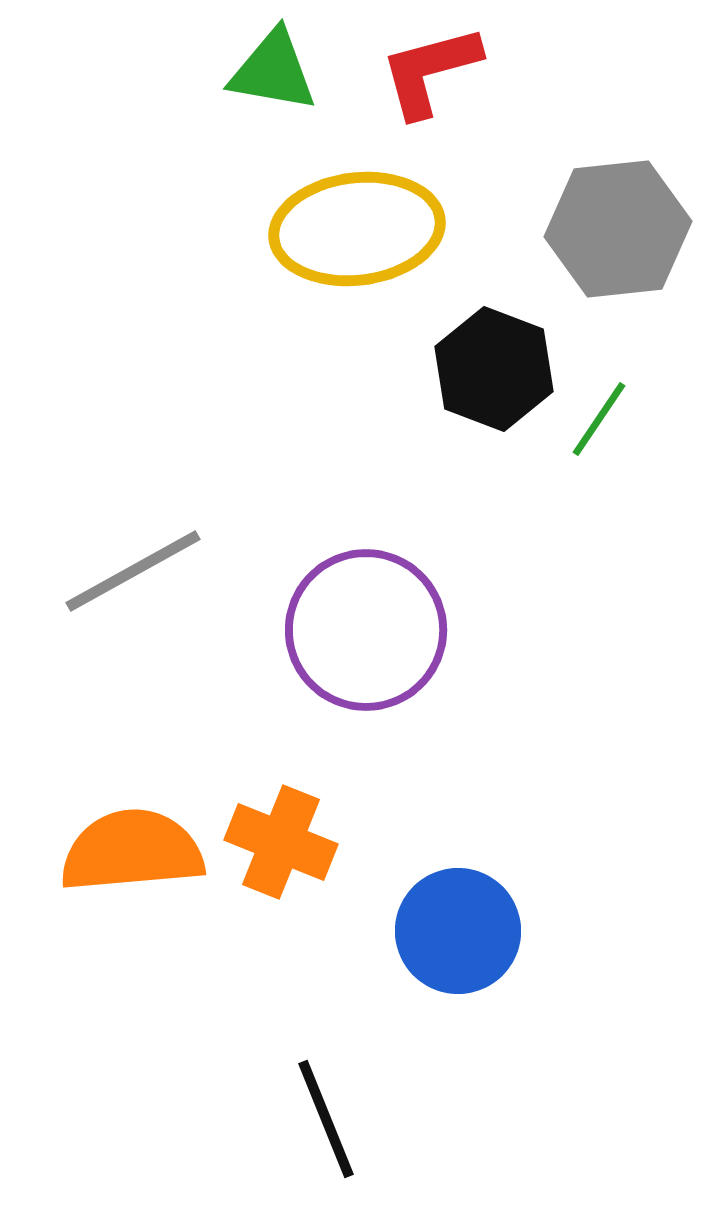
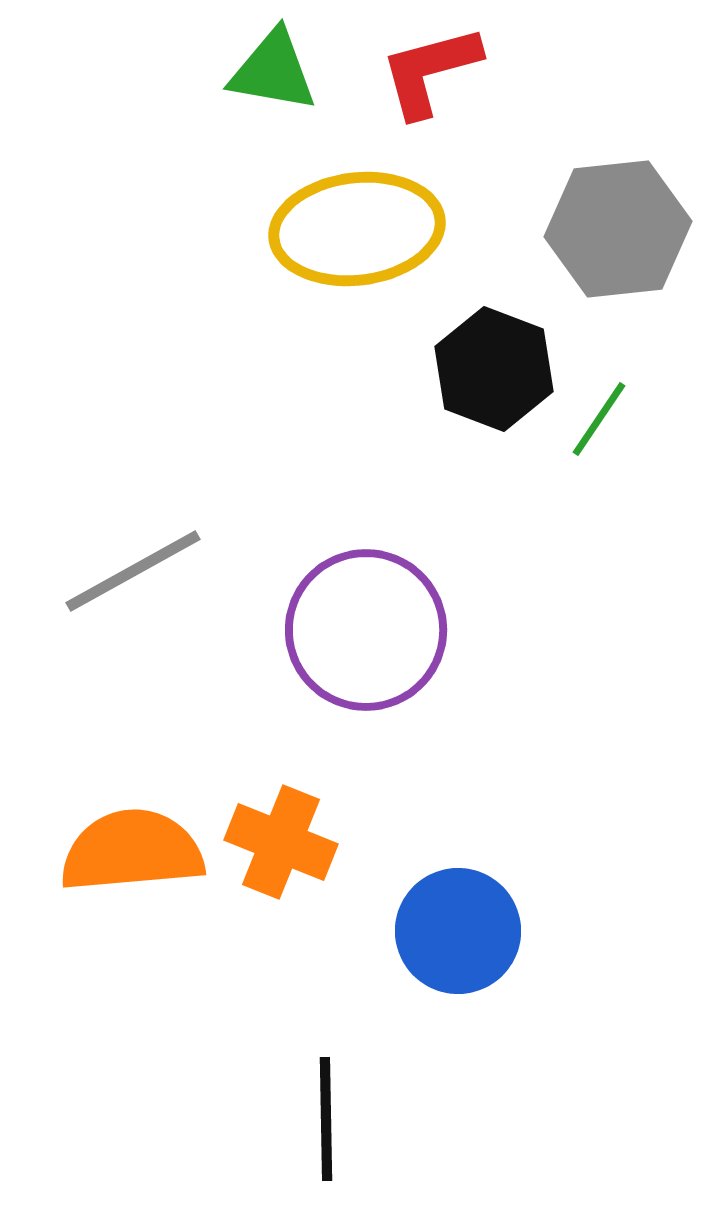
black line: rotated 21 degrees clockwise
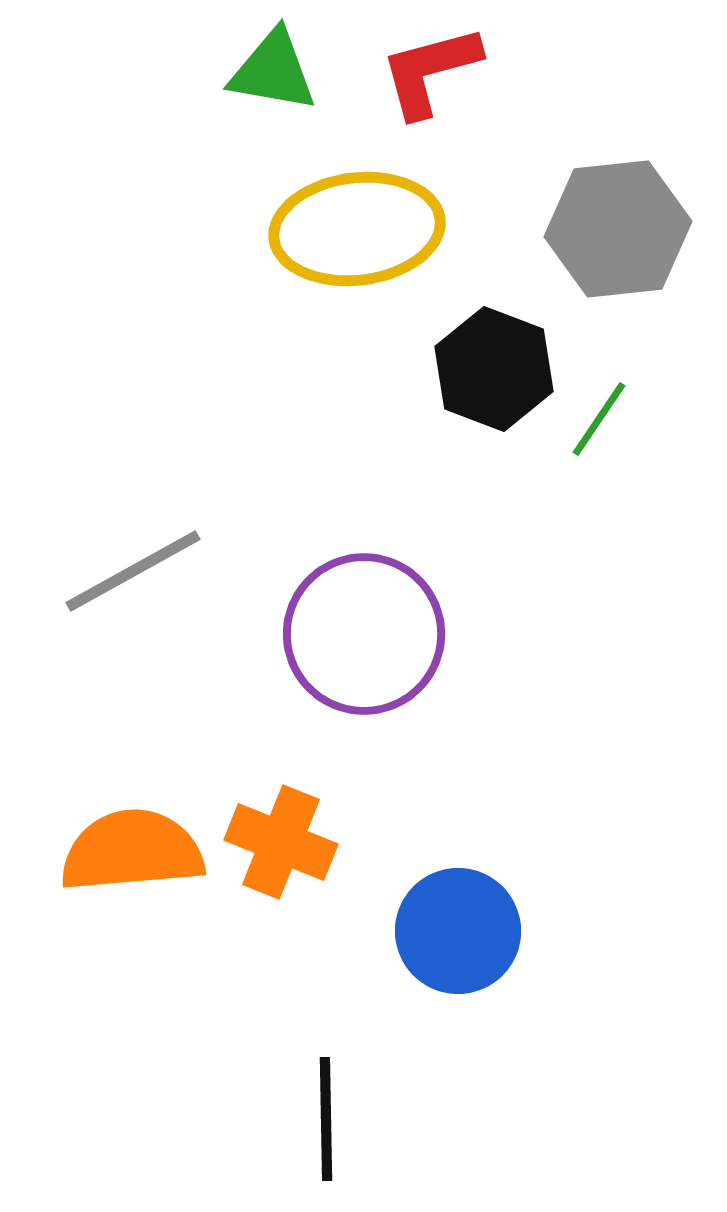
purple circle: moved 2 px left, 4 px down
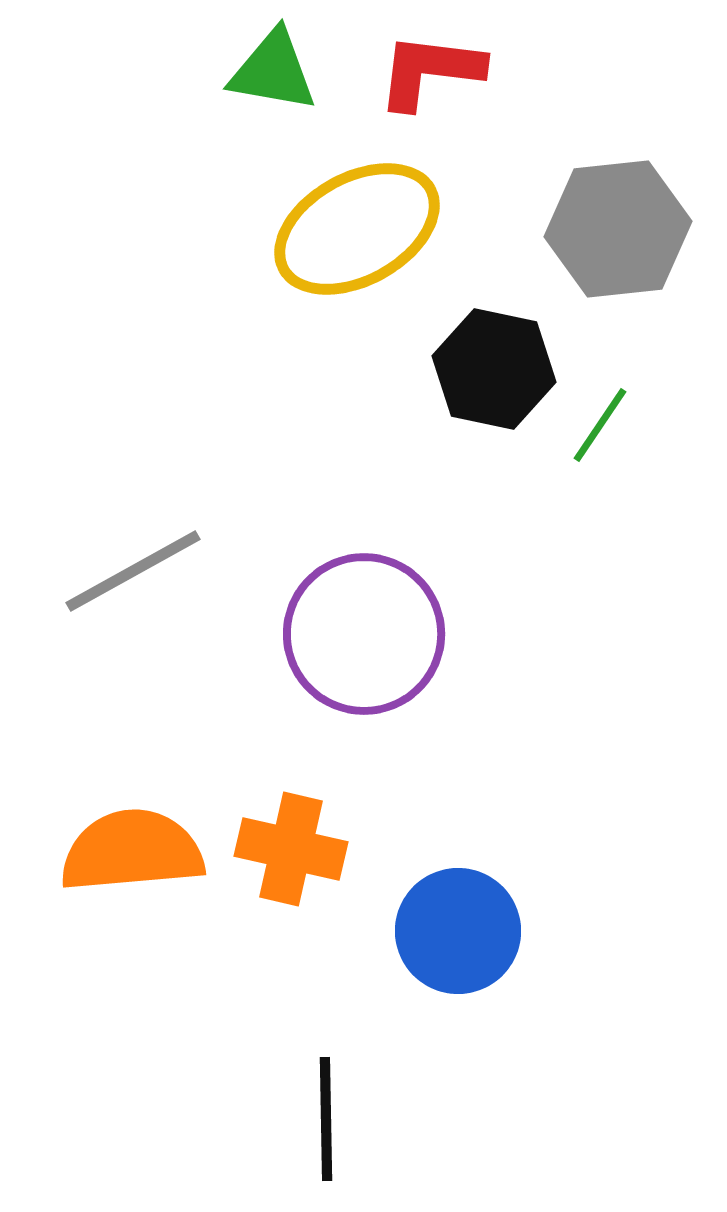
red L-shape: rotated 22 degrees clockwise
yellow ellipse: rotated 22 degrees counterclockwise
black hexagon: rotated 9 degrees counterclockwise
green line: moved 1 px right, 6 px down
orange cross: moved 10 px right, 7 px down; rotated 9 degrees counterclockwise
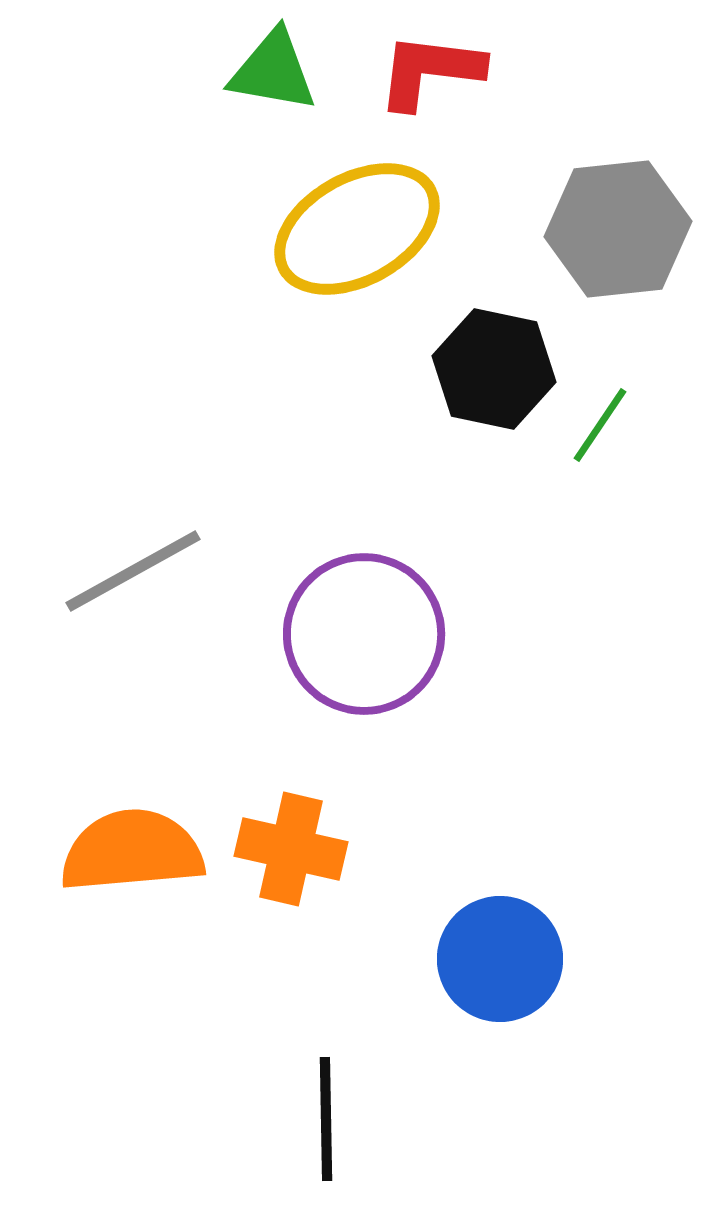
blue circle: moved 42 px right, 28 px down
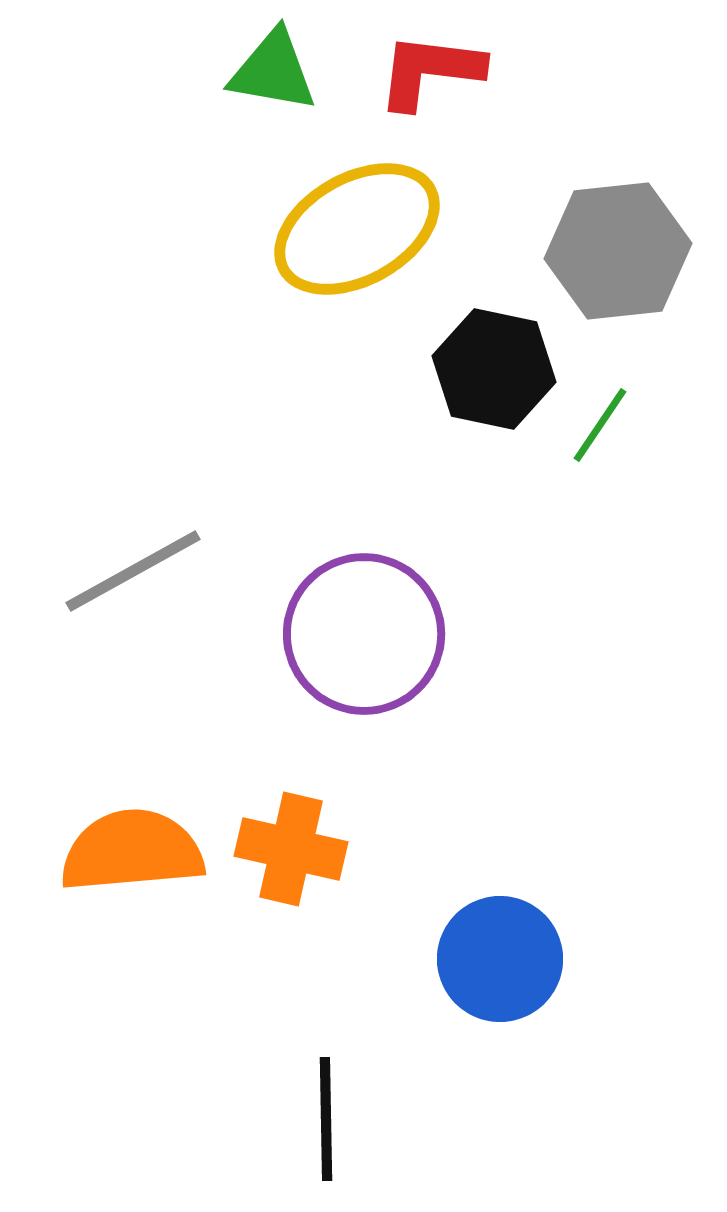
gray hexagon: moved 22 px down
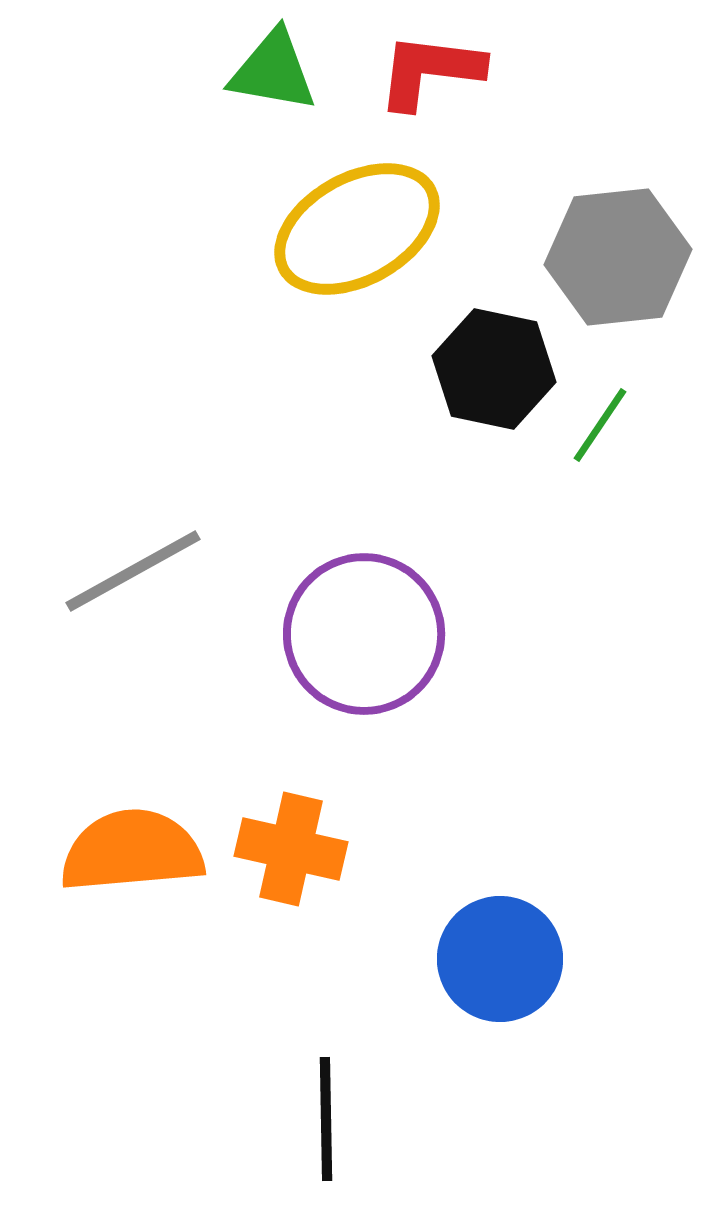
gray hexagon: moved 6 px down
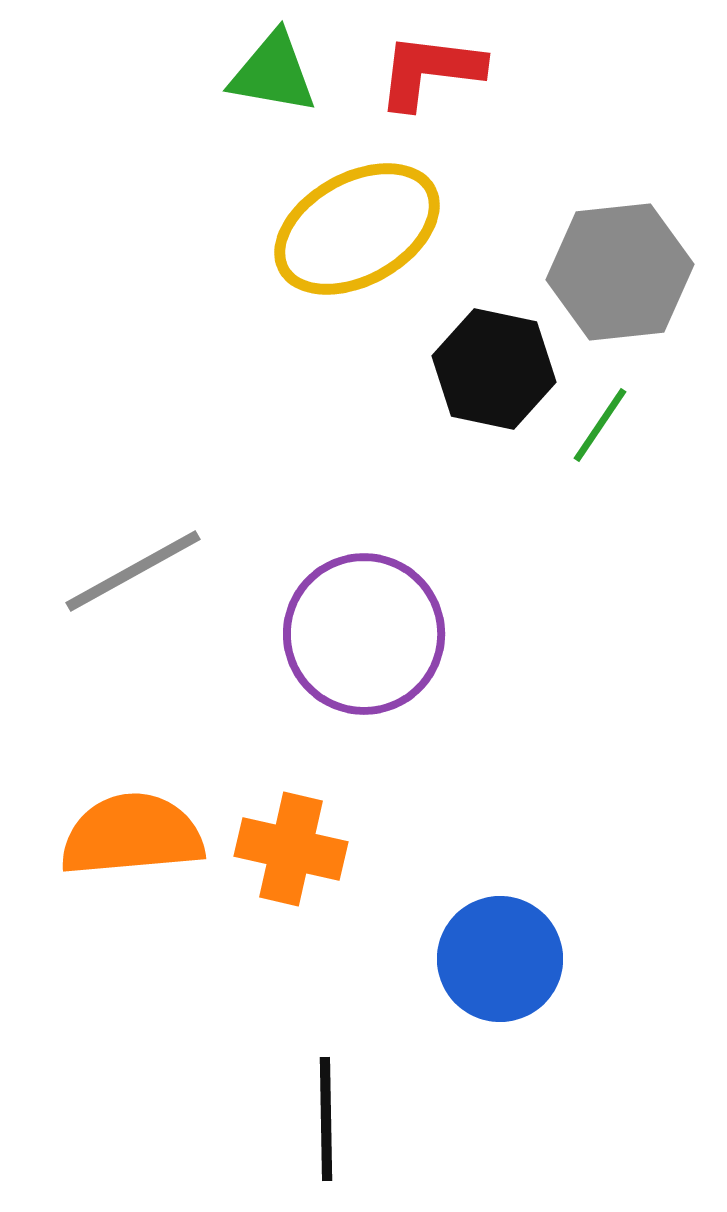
green triangle: moved 2 px down
gray hexagon: moved 2 px right, 15 px down
orange semicircle: moved 16 px up
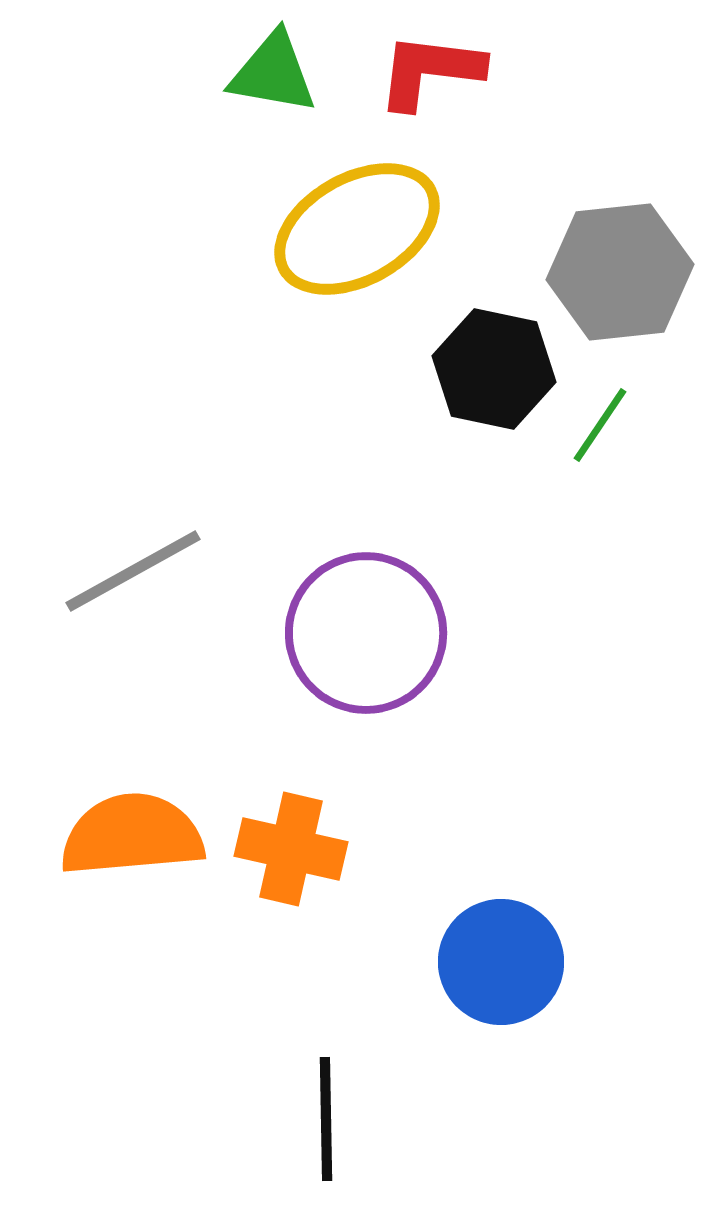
purple circle: moved 2 px right, 1 px up
blue circle: moved 1 px right, 3 px down
